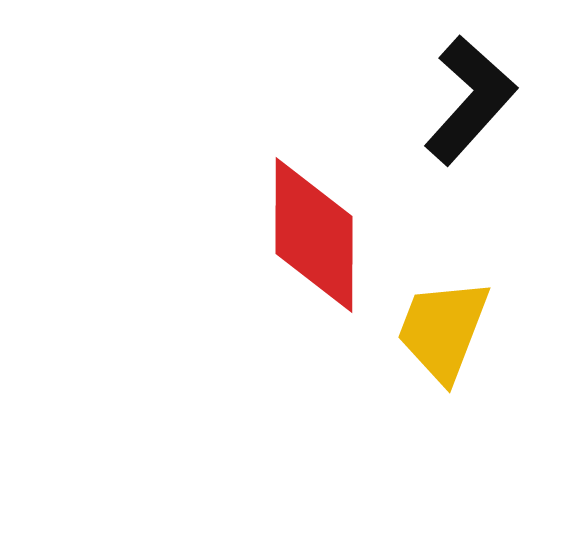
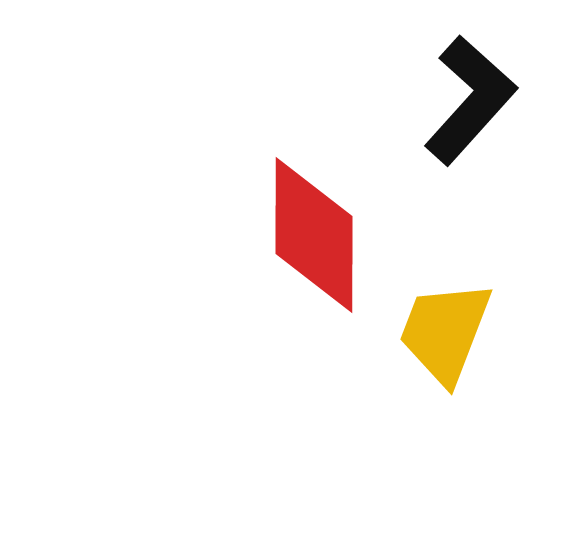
yellow trapezoid: moved 2 px right, 2 px down
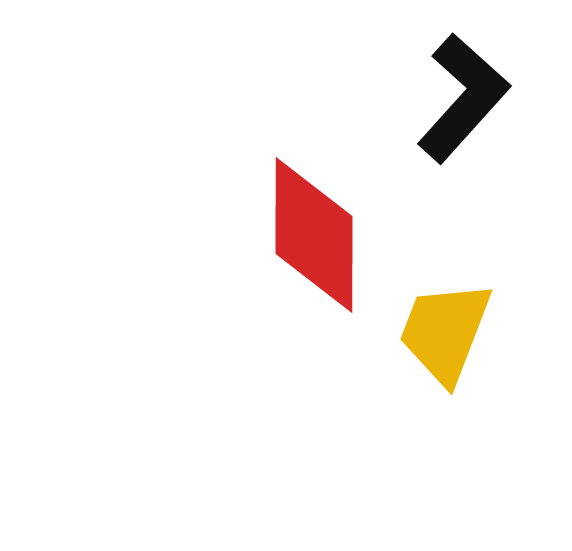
black L-shape: moved 7 px left, 2 px up
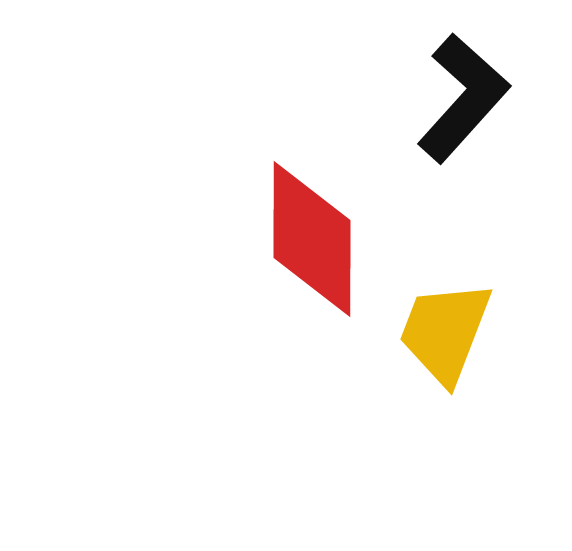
red diamond: moved 2 px left, 4 px down
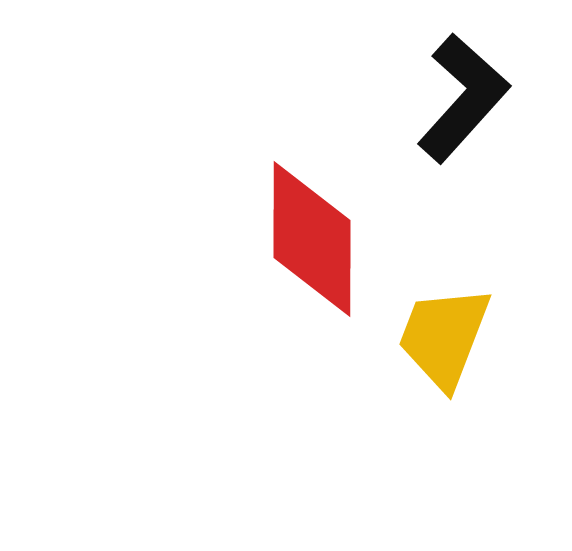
yellow trapezoid: moved 1 px left, 5 px down
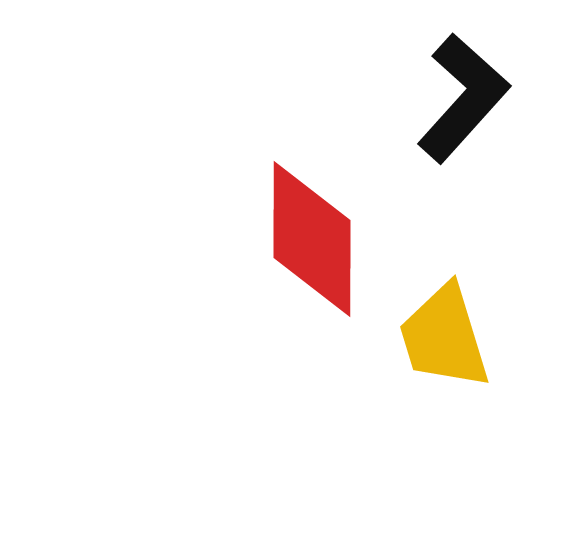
yellow trapezoid: rotated 38 degrees counterclockwise
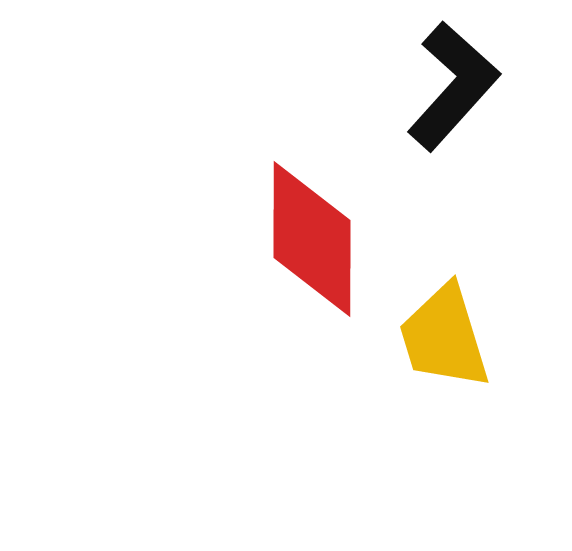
black L-shape: moved 10 px left, 12 px up
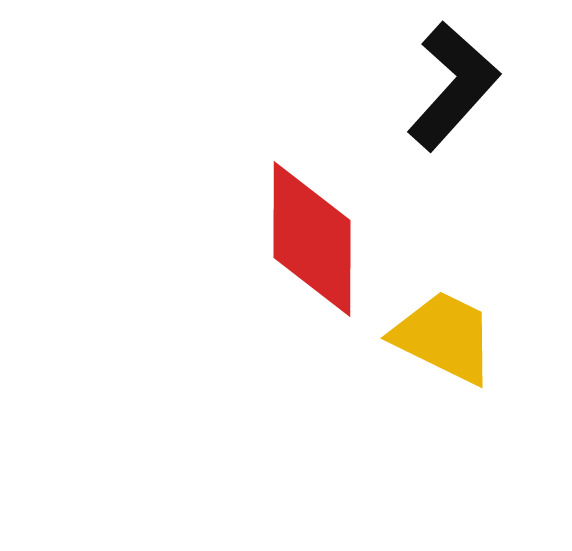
yellow trapezoid: rotated 133 degrees clockwise
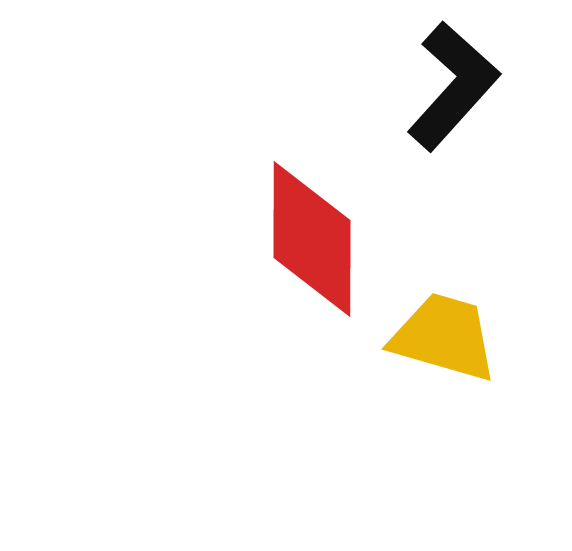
yellow trapezoid: rotated 10 degrees counterclockwise
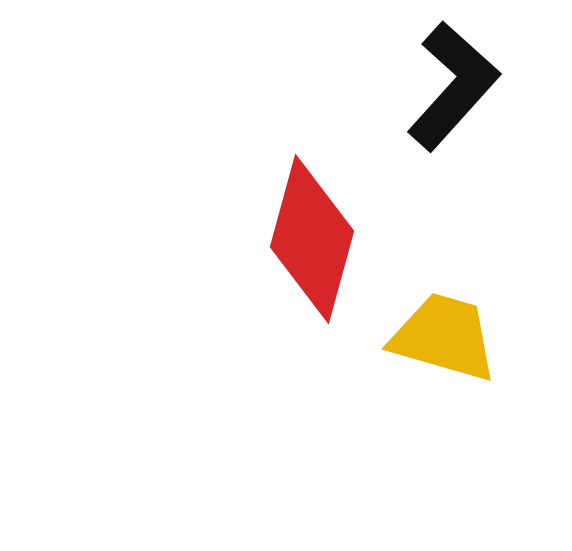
red diamond: rotated 15 degrees clockwise
